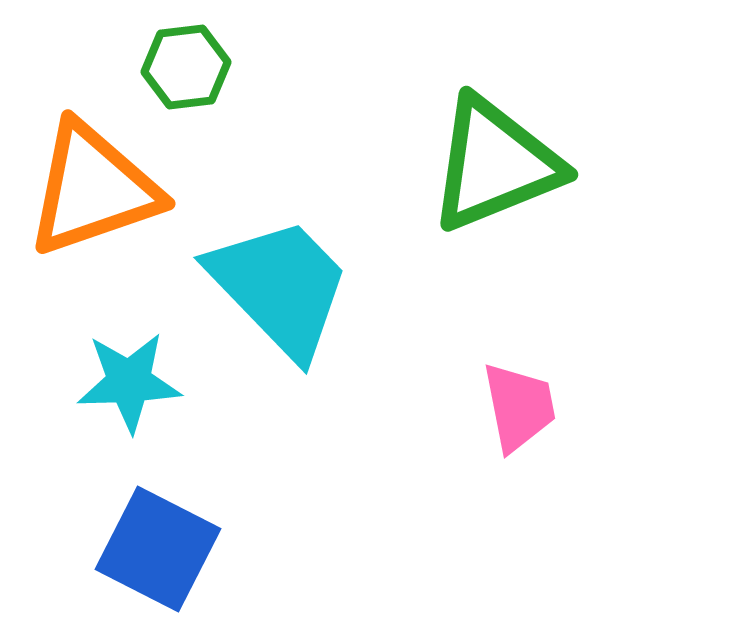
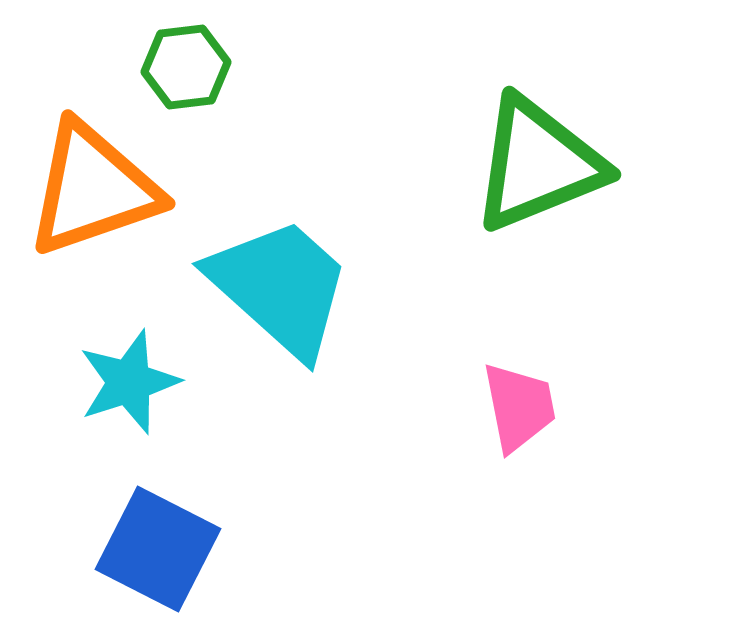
green triangle: moved 43 px right
cyan trapezoid: rotated 4 degrees counterclockwise
cyan star: rotated 16 degrees counterclockwise
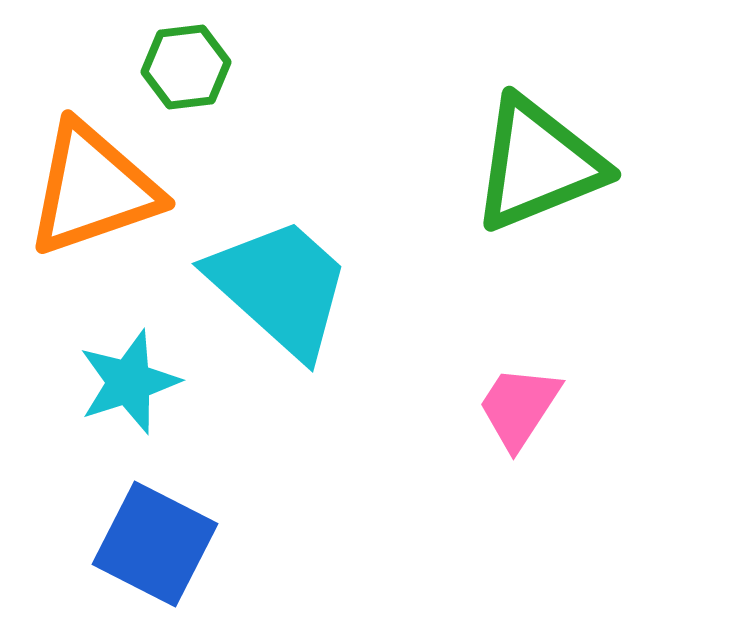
pink trapezoid: rotated 136 degrees counterclockwise
blue square: moved 3 px left, 5 px up
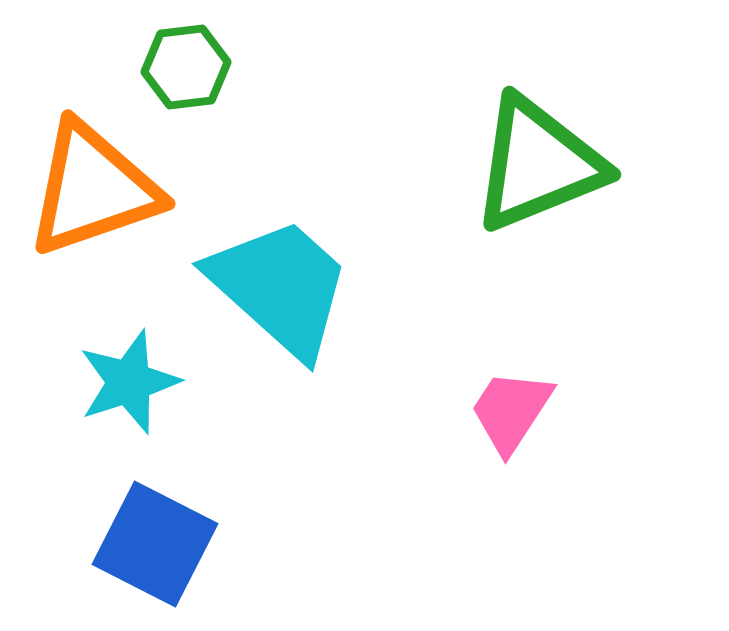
pink trapezoid: moved 8 px left, 4 px down
